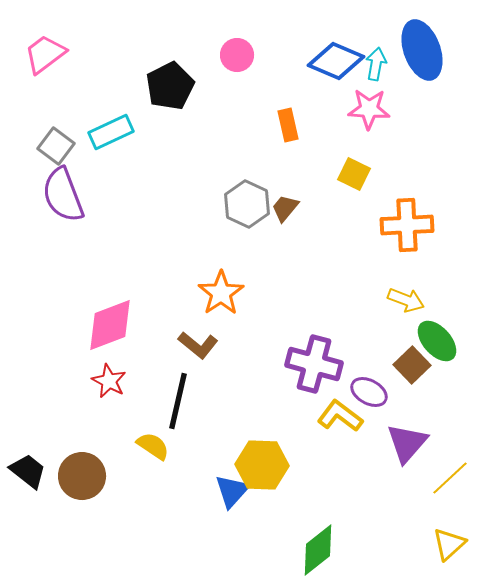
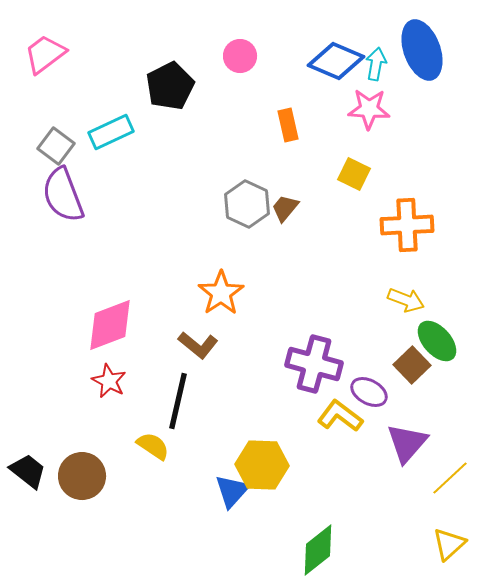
pink circle: moved 3 px right, 1 px down
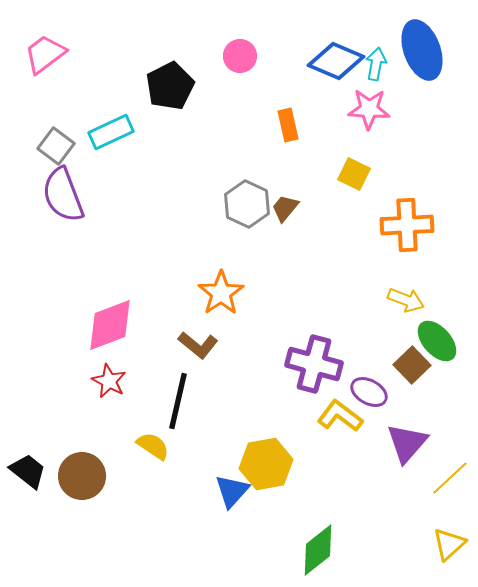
yellow hexagon: moved 4 px right, 1 px up; rotated 12 degrees counterclockwise
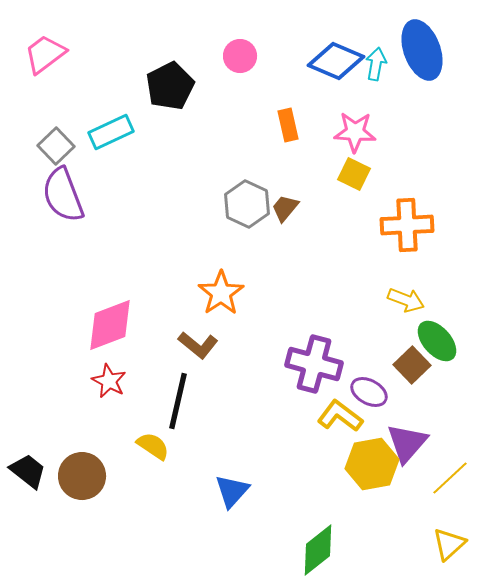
pink star: moved 14 px left, 23 px down
gray square: rotated 9 degrees clockwise
yellow hexagon: moved 106 px right
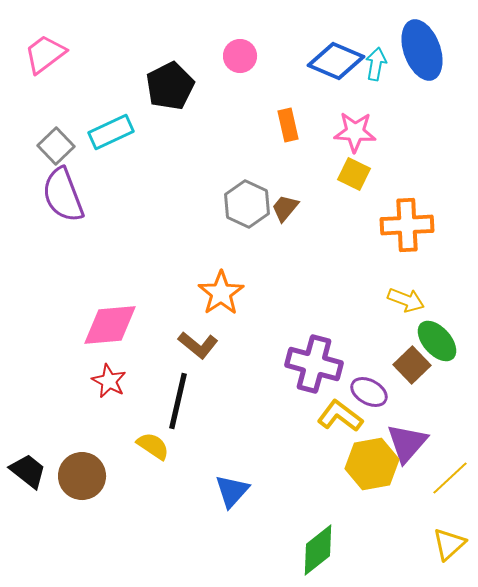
pink diamond: rotated 16 degrees clockwise
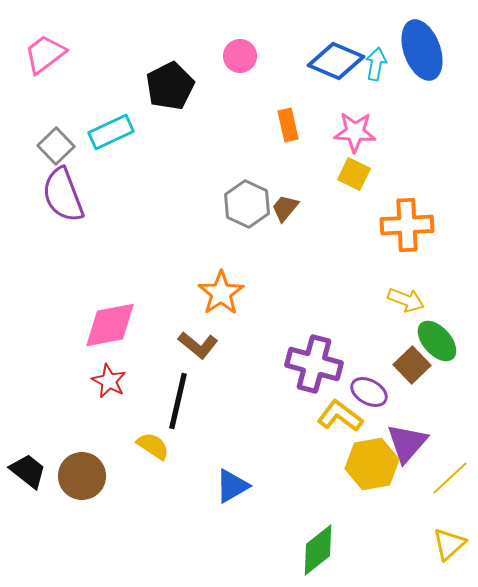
pink diamond: rotated 6 degrees counterclockwise
blue triangle: moved 5 px up; rotated 18 degrees clockwise
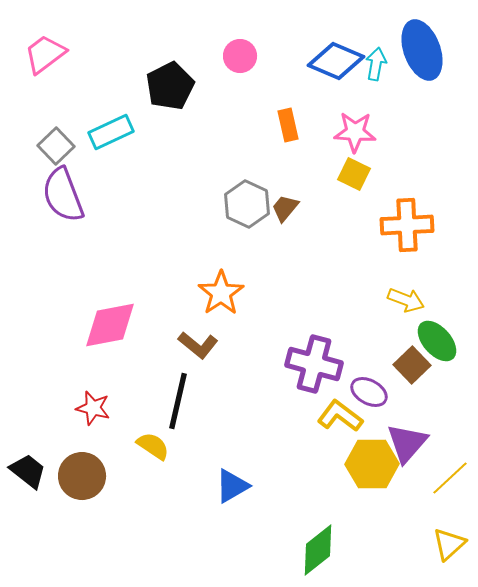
red star: moved 16 px left, 27 px down; rotated 12 degrees counterclockwise
yellow hexagon: rotated 9 degrees clockwise
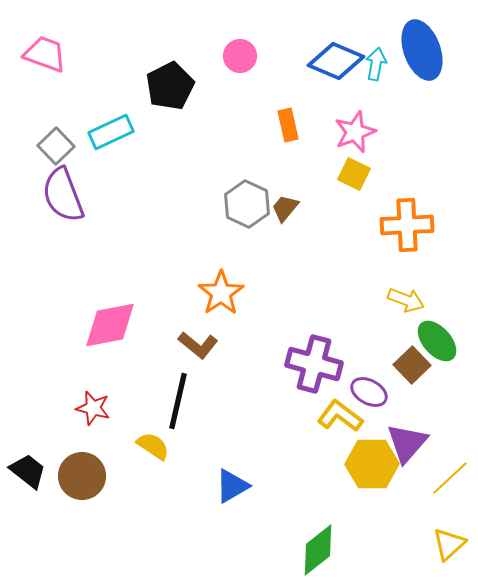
pink trapezoid: rotated 57 degrees clockwise
pink star: rotated 24 degrees counterclockwise
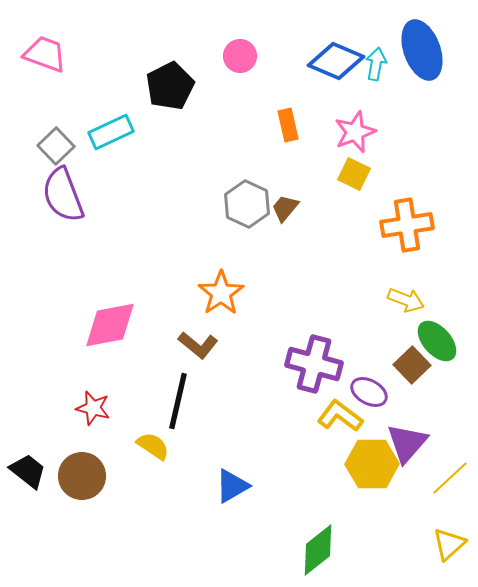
orange cross: rotated 6 degrees counterclockwise
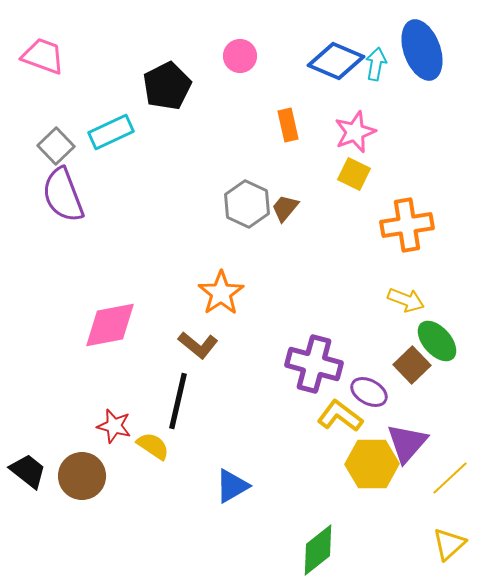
pink trapezoid: moved 2 px left, 2 px down
black pentagon: moved 3 px left
red star: moved 21 px right, 18 px down
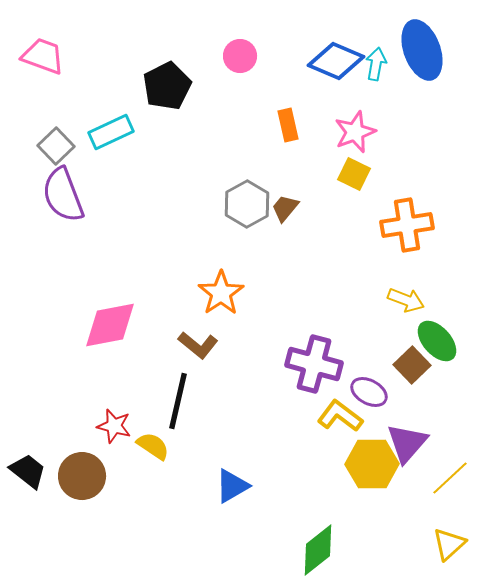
gray hexagon: rotated 6 degrees clockwise
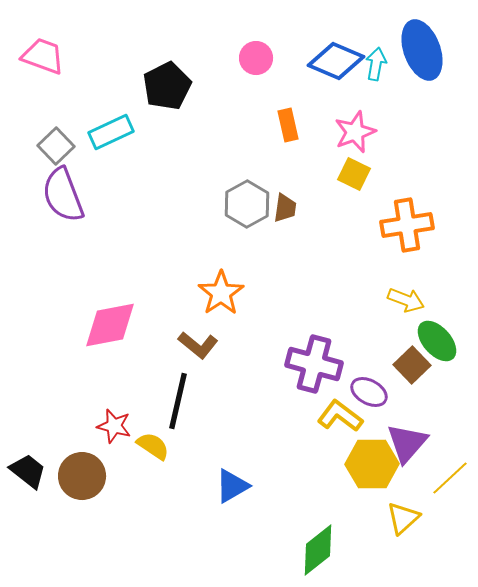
pink circle: moved 16 px right, 2 px down
brown trapezoid: rotated 148 degrees clockwise
yellow triangle: moved 46 px left, 26 px up
